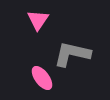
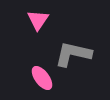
gray L-shape: moved 1 px right
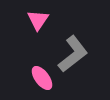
gray L-shape: rotated 129 degrees clockwise
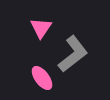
pink triangle: moved 3 px right, 8 px down
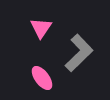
gray L-shape: moved 6 px right, 1 px up; rotated 6 degrees counterclockwise
